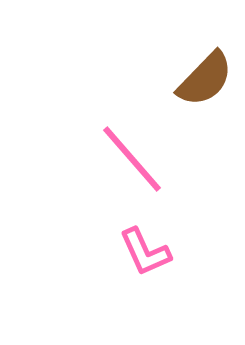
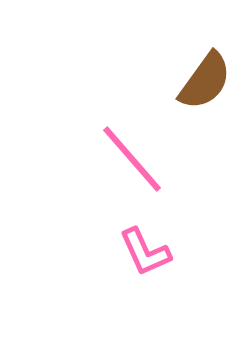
brown semicircle: moved 2 px down; rotated 8 degrees counterclockwise
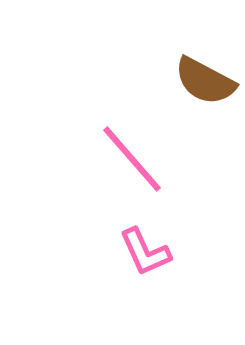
brown semicircle: rotated 82 degrees clockwise
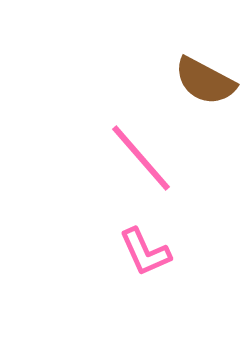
pink line: moved 9 px right, 1 px up
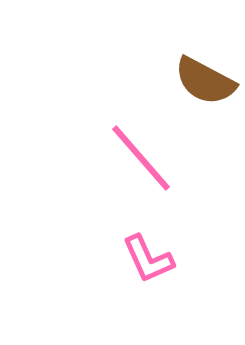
pink L-shape: moved 3 px right, 7 px down
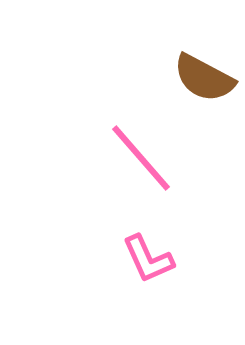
brown semicircle: moved 1 px left, 3 px up
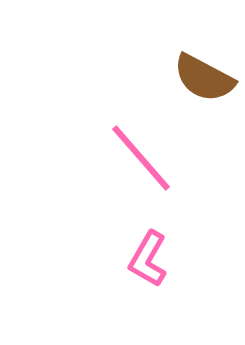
pink L-shape: rotated 54 degrees clockwise
